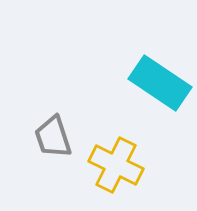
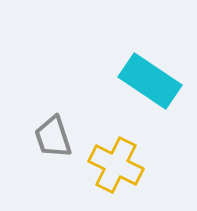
cyan rectangle: moved 10 px left, 2 px up
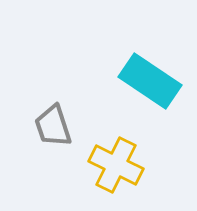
gray trapezoid: moved 11 px up
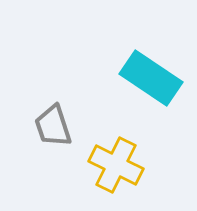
cyan rectangle: moved 1 px right, 3 px up
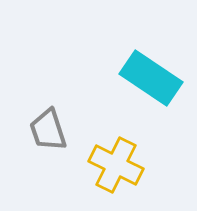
gray trapezoid: moved 5 px left, 4 px down
